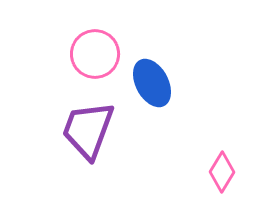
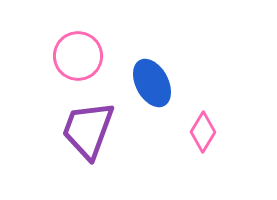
pink circle: moved 17 px left, 2 px down
pink diamond: moved 19 px left, 40 px up
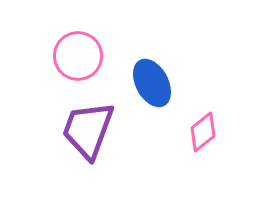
pink diamond: rotated 21 degrees clockwise
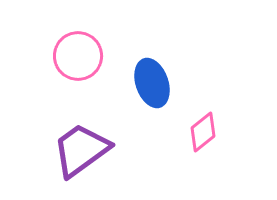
blue ellipse: rotated 9 degrees clockwise
purple trapezoid: moved 7 px left, 20 px down; rotated 34 degrees clockwise
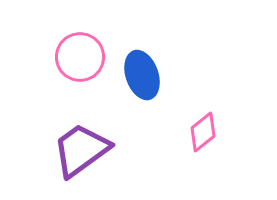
pink circle: moved 2 px right, 1 px down
blue ellipse: moved 10 px left, 8 px up
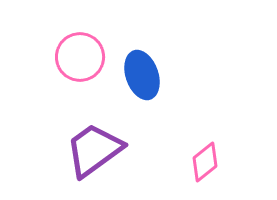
pink diamond: moved 2 px right, 30 px down
purple trapezoid: moved 13 px right
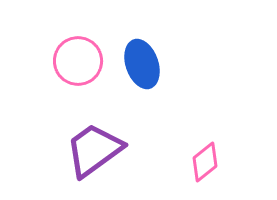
pink circle: moved 2 px left, 4 px down
blue ellipse: moved 11 px up
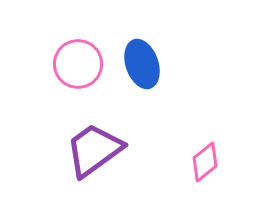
pink circle: moved 3 px down
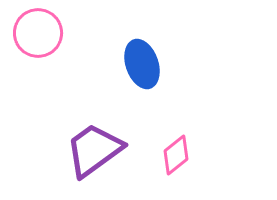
pink circle: moved 40 px left, 31 px up
pink diamond: moved 29 px left, 7 px up
